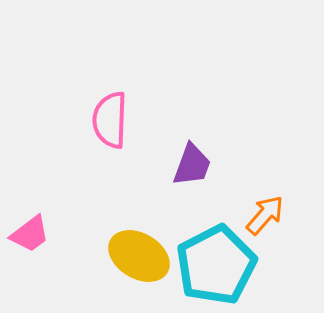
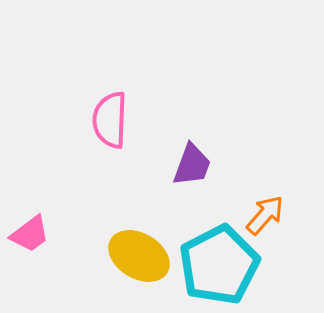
cyan pentagon: moved 3 px right
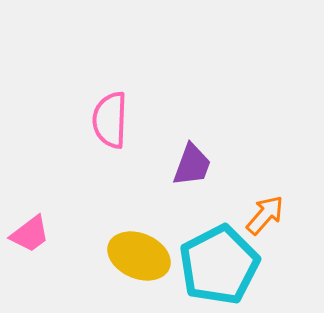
yellow ellipse: rotated 8 degrees counterclockwise
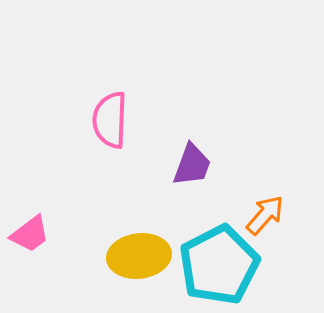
yellow ellipse: rotated 30 degrees counterclockwise
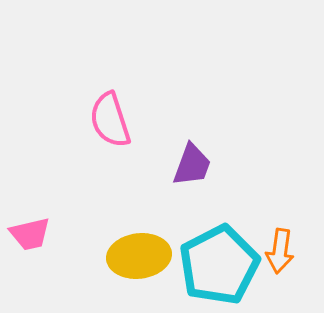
pink semicircle: rotated 20 degrees counterclockwise
orange arrow: moved 15 px right, 36 px down; rotated 147 degrees clockwise
pink trapezoid: rotated 24 degrees clockwise
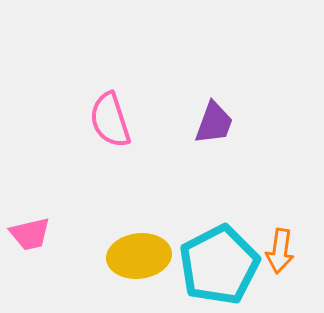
purple trapezoid: moved 22 px right, 42 px up
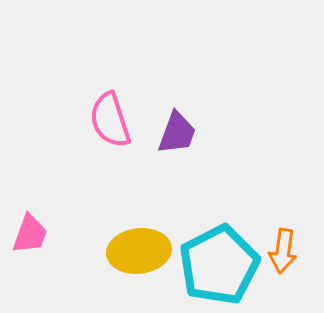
purple trapezoid: moved 37 px left, 10 px down
pink trapezoid: rotated 57 degrees counterclockwise
orange arrow: moved 3 px right
yellow ellipse: moved 5 px up
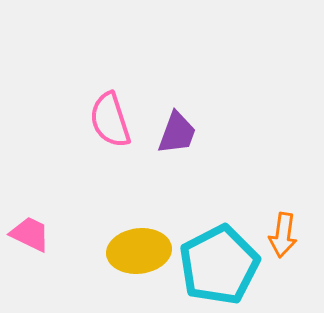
pink trapezoid: rotated 84 degrees counterclockwise
orange arrow: moved 16 px up
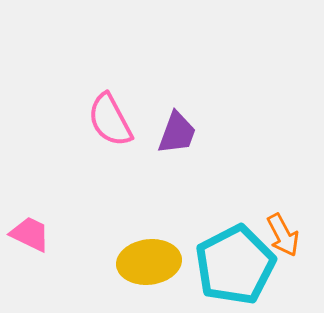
pink semicircle: rotated 10 degrees counterclockwise
orange arrow: rotated 36 degrees counterclockwise
yellow ellipse: moved 10 px right, 11 px down
cyan pentagon: moved 16 px right
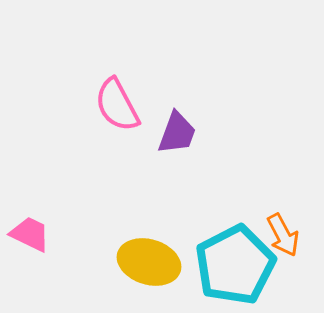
pink semicircle: moved 7 px right, 15 px up
yellow ellipse: rotated 24 degrees clockwise
